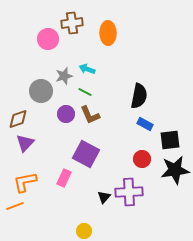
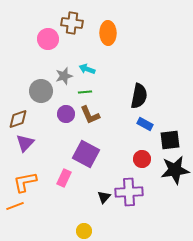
brown cross: rotated 15 degrees clockwise
green line: rotated 32 degrees counterclockwise
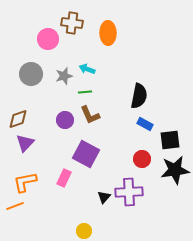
gray circle: moved 10 px left, 17 px up
purple circle: moved 1 px left, 6 px down
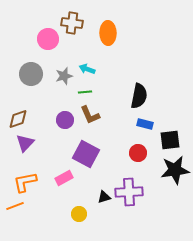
blue rectangle: rotated 14 degrees counterclockwise
red circle: moved 4 px left, 6 px up
pink rectangle: rotated 36 degrees clockwise
black triangle: rotated 32 degrees clockwise
yellow circle: moved 5 px left, 17 px up
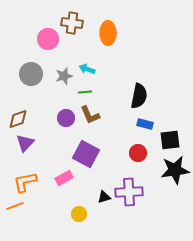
purple circle: moved 1 px right, 2 px up
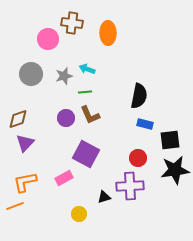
red circle: moved 5 px down
purple cross: moved 1 px right, 6 px up
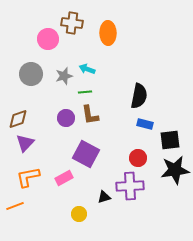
brown L-shape: rotated 15 degrees clockwise
orange L-shape: moved 3 px right, 5 px up
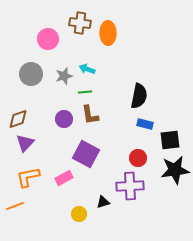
brown cross: moved 8 px right
purple circle: moved 2 px left, 1 px down
black triangle: moved 1 px left, 5 px down
